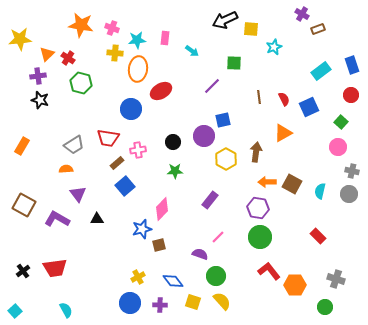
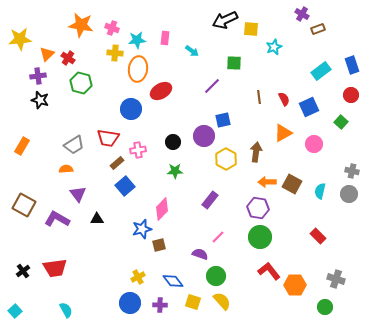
pink circle at (338, 147): moved 24 px left, 3 px up
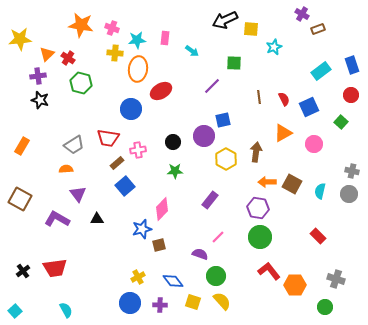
brown square at (24, 205): moved 4 px left, 6 px up
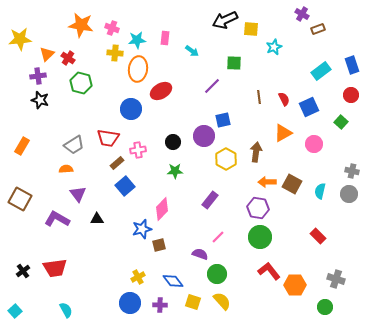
green circle at (216, 276): moved 1 px right, 2 px up
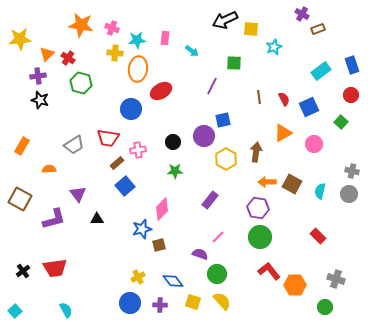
purple line at (212, 86): rotated 18 degrees counterclockwise
orange semicircle at (66, 169): moved 17 px left
purple L-shape at (57, 219): moved 3 px left; rotated 135 degrees clockwise
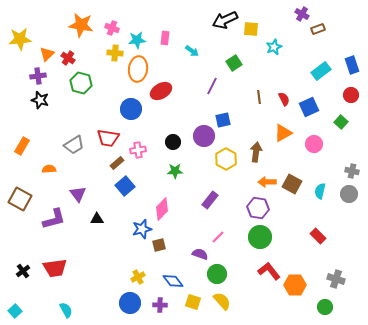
green square at (234, 63): rotated 35 degrees counterclockwise
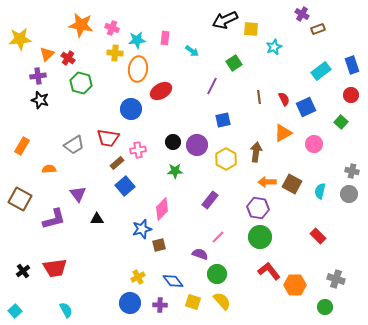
blue square at (309, 107): moved 3 px left
purple circle at (204, 136): moved 7 px left, 9 px down
